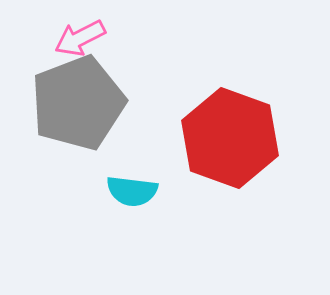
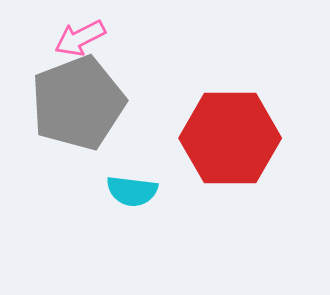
red hexagon: rotated 20 degrees counterclockwise
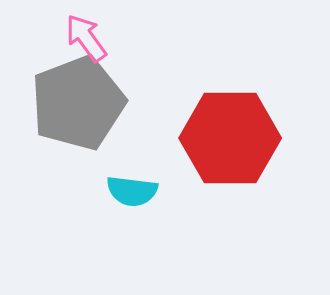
pink arrow: moved 6 px right; rotated 81 degrees clockwise
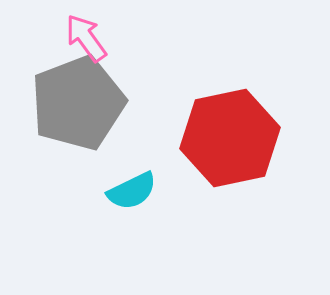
red hexagon: rotated 12 degrees counterclockwise
cyan semicircle: rotated 33 degrees counterclockwise
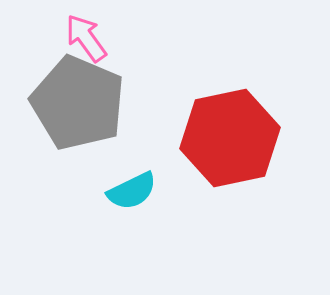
gray pentagon: rotated 28 degrees counterclockwise
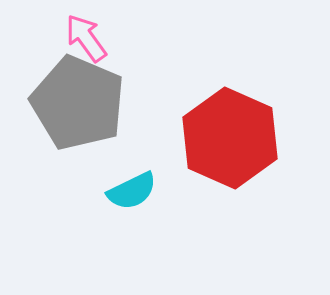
red hexagon: rotated 24 degrees counterclockwise
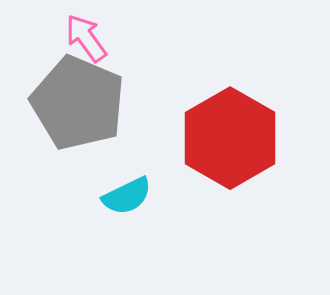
red hexagon: rotated 6 degrees clockwise
cyan semicircle: moved 5 px left, 5 px down
